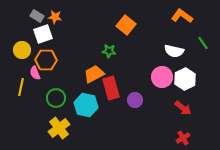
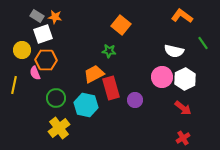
orange square: moved 5 px left
yellow line: moved 7 px left, 2 px up
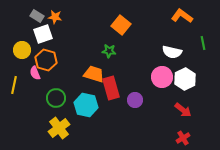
green line: rotated 24 degrees clockwise
white semicircle: moved 2 px left, 1 px down
orange hexagon: rotated 15 degrees clockwise
orange trapezoid: rotated 45 degrees clockwise
red arrow: moved 2 px down
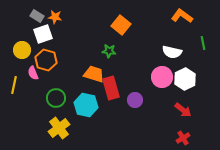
pink semicircle: moved 2 px left
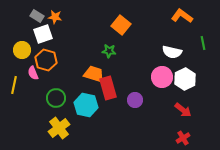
red rectangle: moved 3 px left
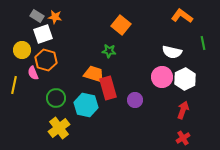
red arrow: rotated 108 degrees counterclockwise
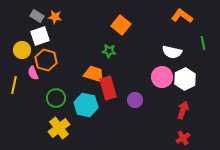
white square: moved 3 px left, 2 px down
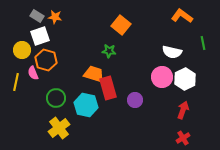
yellow line: moved 2 px right, 3 px up
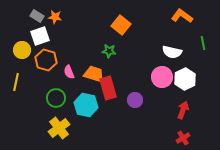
pink semicircle: moved 36 px right, 1 px up
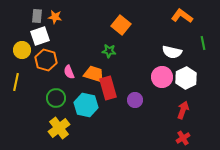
gray rectangle: rotated 64 degrees clockwise
white hexagon: moved 1 px right, 1 px up
